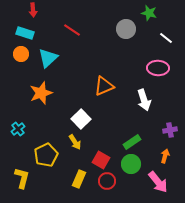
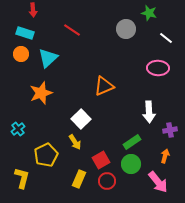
white arrow: moved 5 px right, 12 px down; rotated 15 degrees clockwise
red square: rotated 30 degrees clockwise
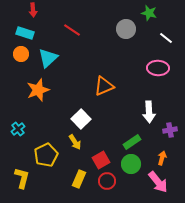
orange star: moved 3 px left, 3 px up
orange arrow: moved 3 px left, 2 px down
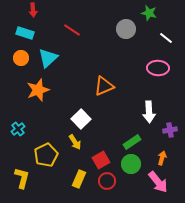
orange circle: moved 4 px down
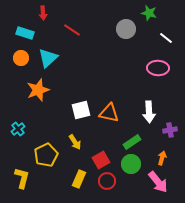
red arrow: moved 10 px right, 3 px down
orange triangle: moved 5 px right, 27 px down; rotated 35 degrees clockwise
white square: moved 9 px up; rotated 30 degrees clockwise
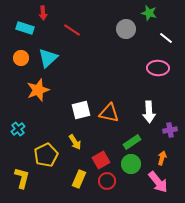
cyan rectangle: moved 5 px up
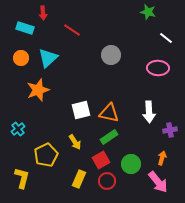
green star: moved 1 px left, 1 px up
gray circle: moved 15 px left, 26 px down
green rectangle: moved 23 px left, 5 px up
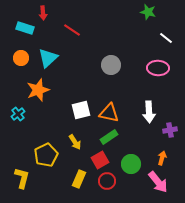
gray circle: moved 10 px down
cyan cross: moved 15 px up
red square: moved 1 px left
